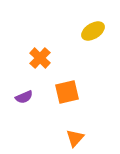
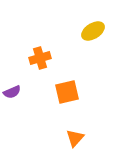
orange cross: rotated 30 degrees clockwise
purple semicircle: moved 12 px left, 5 px up
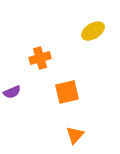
orange triangle: moved 3 px up
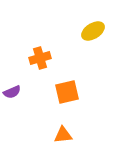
orange triangle: moved 12 px left; rotated 42 degrees clockwise
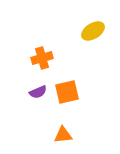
orange cross: moved 2 px right
purple semicircle: moved 26 px right
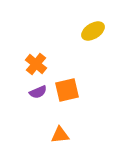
orange cross: moved 6 px left, 6 px down; rotated 35 degrees counterclockwise
orange square: moved 2 px up
orange triangle: moved 3 px left
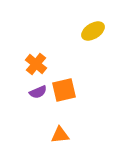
orange square: moved 3 px left
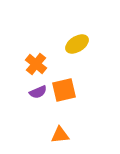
yellow ellipse: moved 16 px left, 13 px down
